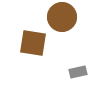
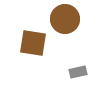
brown circle: moved 3 px right, 2 px down
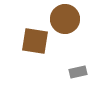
brown square: moved 2 px right, 2 px up
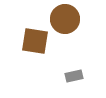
gray rectangle: moved 4 px left, 4 px down
